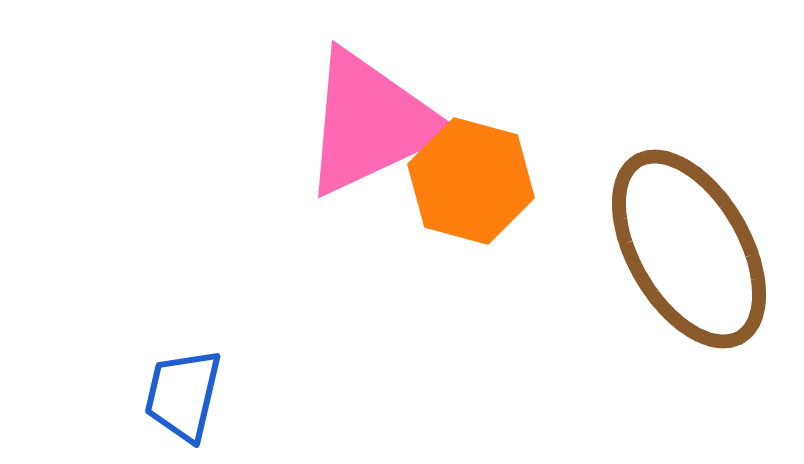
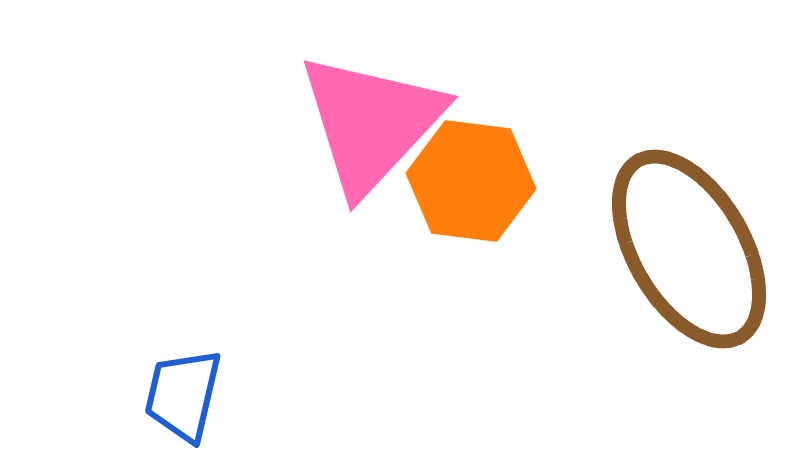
pink triangle: rotated 22 degrees counterclockwise
orange hexagon: rotated 8 degrees counterclockwise
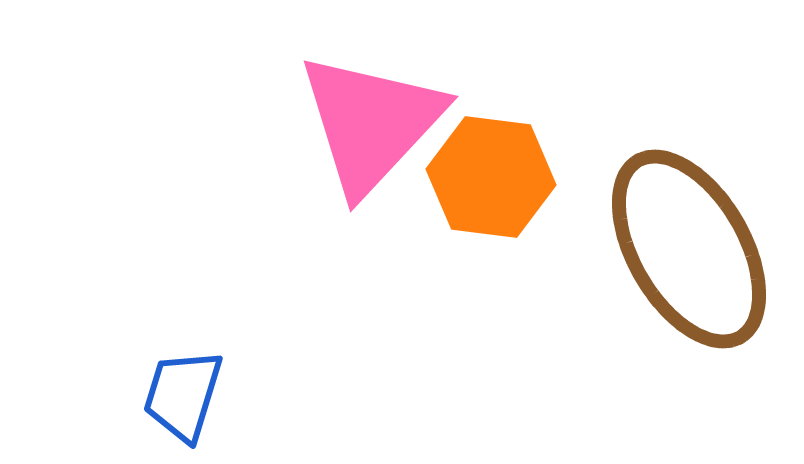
orange hexagon: moved 20 px right, 4 px up
blue trapezoid: rotated 4 degrees clockwise
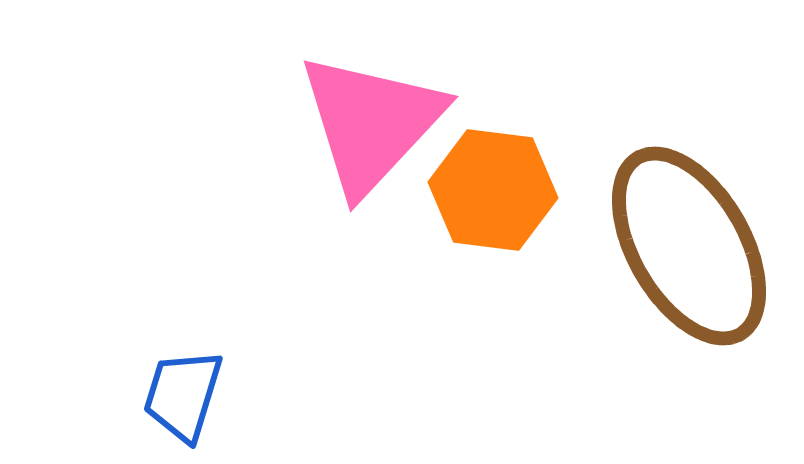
orange hexagon: moved 2 px right, 13 px down
brown ellipse: moved 3 px up
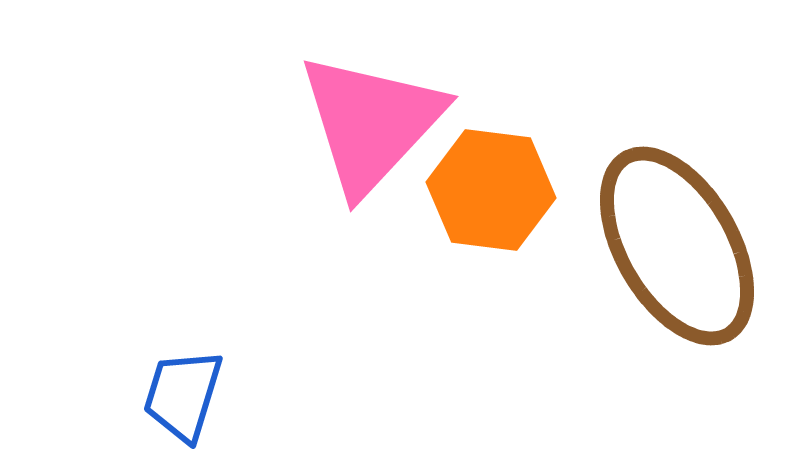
orange hexagon: moved 2 px left
brown ellipse: moved 12 px left
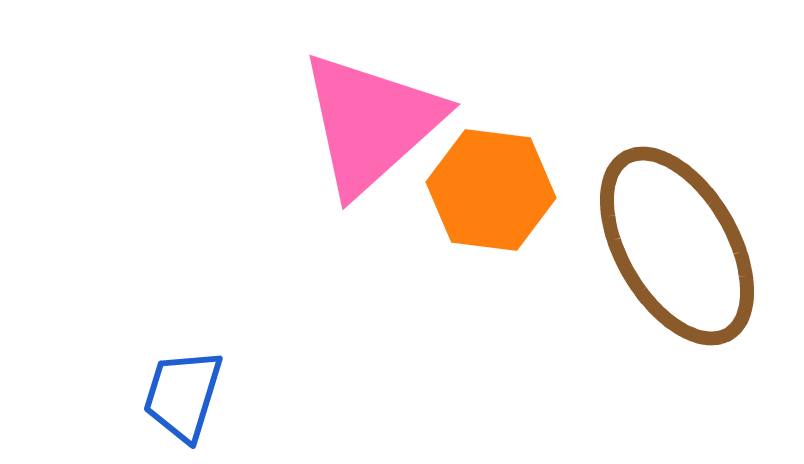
pink triangle: rotated 5 degrees clockwise
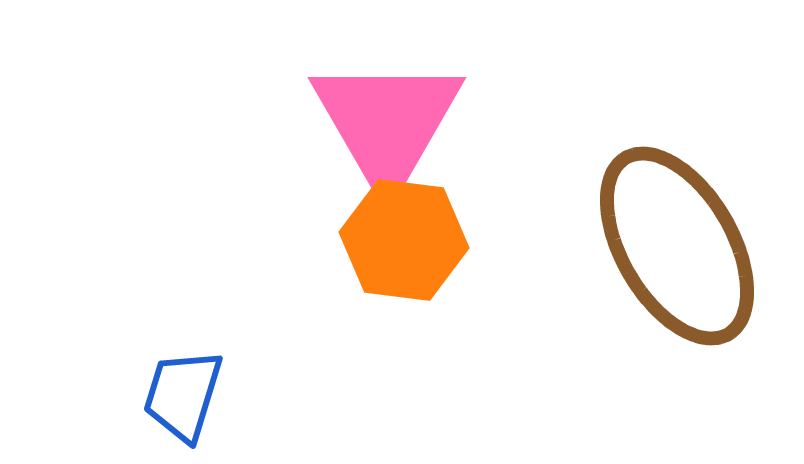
pink triangle: moved 16 px right; rotated 18 degrees counterclockwise
orange hexagon: moved 87 px left, 50 px down
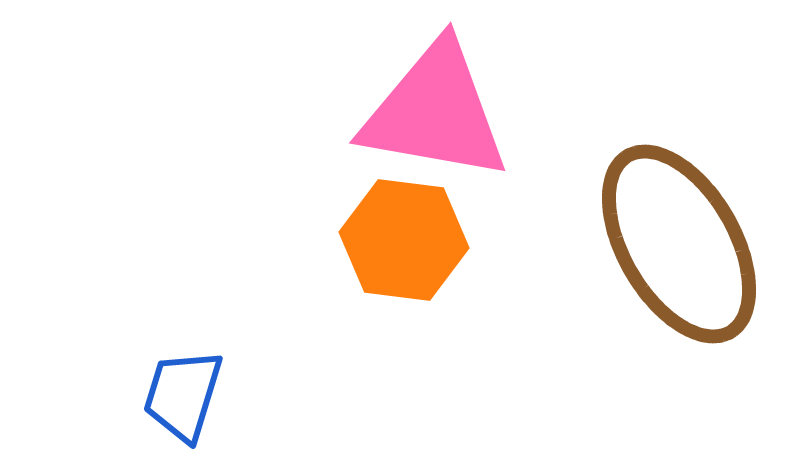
pink triangle: moved 48 px right, 11 px up; rotated 50 degrees counterclockwise
brown ellipse: moved 2 px right, 2 px up
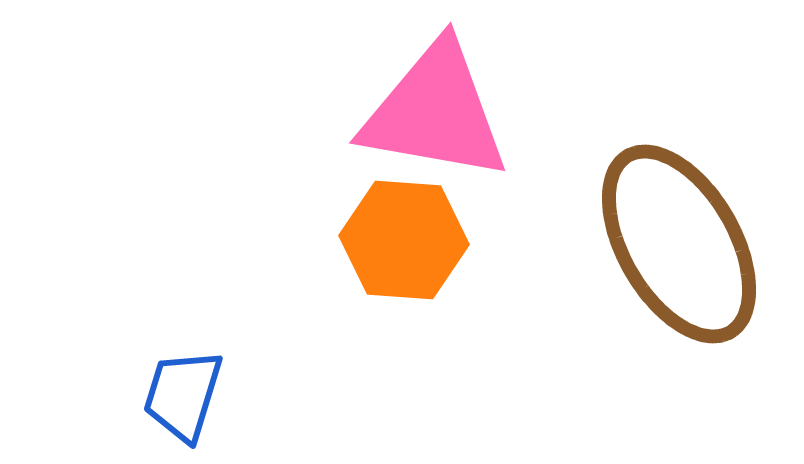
orange hexagon: rotated 3 degrees counterclockwise
